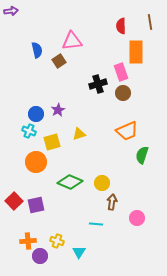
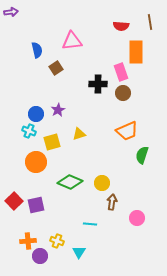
purple arrow: moved 1 px down
red semicircle: rotated 84 degrees counterclockwise
brown square: moved 3 px left, 7 px down
black cross: rotated 18 degrees clockwise
cyan line: moved 6 px left
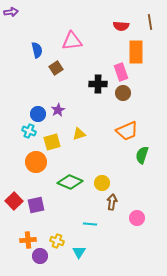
blue circle: moved 2 px right
orange cross: moved 1 px up
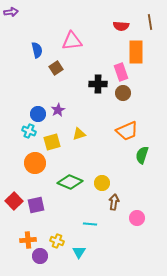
orange circle: moved 1 px left, 1 px down
brown arrow: moved 2 px right
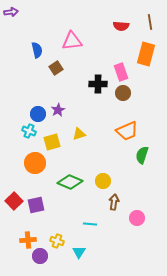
orange rectangle: moved 10 px right, 2 px down; rotated 15 degrees clockwise
yellow circle: moved 1 px right, 2 px up
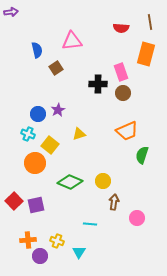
red semicircle: moved 2 px down
cyan cross: moved 1 px left, 3 px down
yellow square: moved 2 px left, 3 px down; rotated 36 degrees counterclockwise
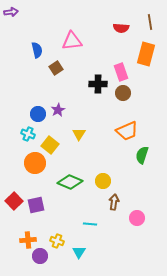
yellow triangle: rotated 40 degrees counterclockwise
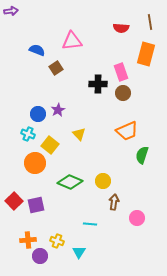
purple arrow: moved 1 px up
blue semicircle: rotated 56 degrees counterclockwise
yellow triangle: rotated 16 degrees counterclockwise
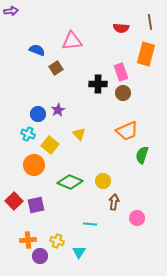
orange circle: moved 1 px left, 2 px down
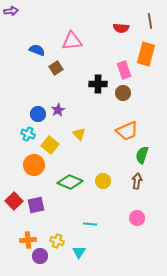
brown line: moved 1 px up
pink rectangle: moved 3 px right, 2 px up
brown arrow: moved 23 px right, 21 px up
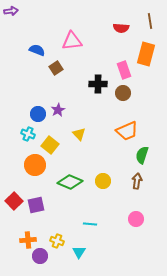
orange circle: moved 1 px right
pink circle: moved 1 px left, 1 px down
